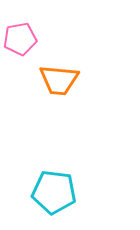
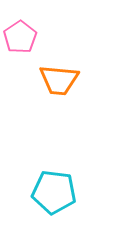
pink pentagon: moved 2 px up; rotated 24 degrees counterclockwise
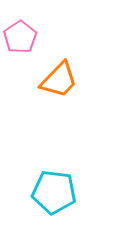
orange trapezoid: rotated 51 degrees counterclockwise
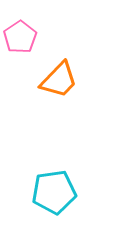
cyan pentagon: rotated 15 degrees counterclockwise
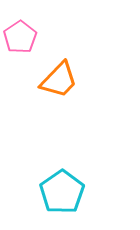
cyan pentagon: moved 8 px right; rotated 27 degrees counterclockwise
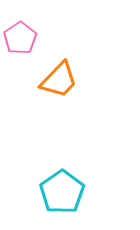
pink pentagon: moved 1 px down
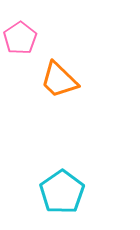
orange trapezoid: rotated 90 degrees clockwise
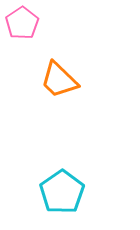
pink pentagon: moved 2 px right, 15 px up
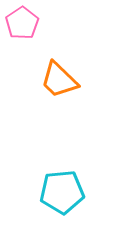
cyan pentagon: rotated 30 degrees clockwise
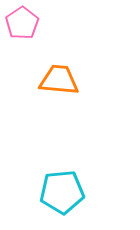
orange trapezoid: rotated 141 degrees clockwise
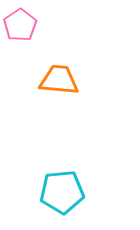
pink pentagon: moved 2 px left, 2 px down
